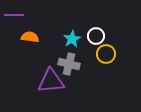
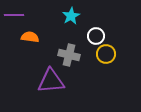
cyan star: moved 1 px left, 23 px up
gray cross: moved 9 px up
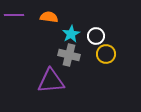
cyan star: moved 18 px down
orange semicircle: moved 19 px right, 20 px up
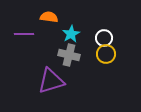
purple line: moved 10 px right, 19 px down
white circle: moved 8 px right, 2 px down
purple triangle: rotated 12 degrees counterclockwise
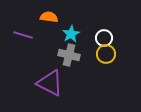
purple line: moved 1 px left, 1 px down; rotated 18 degrees clockwise
purple triangle: moved 1 px left, 2 px down; rotated 44 degrees clockwise
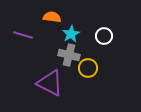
orange semicircle: moved 3 px right
white circle: moved 2 px up
yellow circle: moved 18 px left, 14 px down
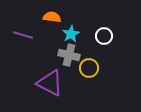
yellow circle: moved 1 px right
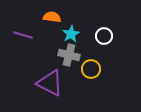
yellow circle: moved 2 px right, 1 px down
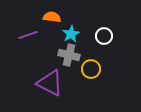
purple line: moved 5 px right; rotated 36 degrees counterclockwise
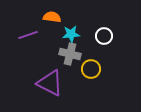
cyan star: rotated 24 degrees clockwise
gray cross: moved 1 px right, 1 px up
